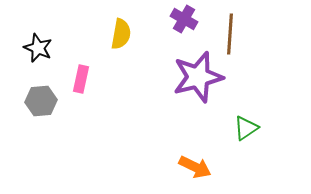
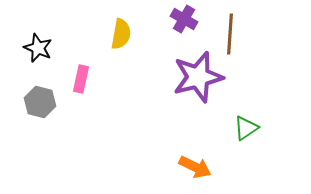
gray hexagon: moved 1 px left, 1 px down; rotated 20 degrees clockwise
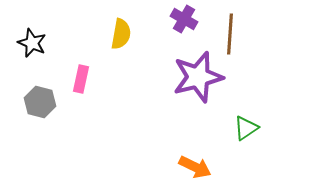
black star: moved 6 px left, 5 px up
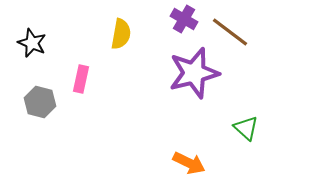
brown line: moved 2 px up; rotated 57 degrees counterclockwise
purple star: moved 4 px left, 4 px up
green triangle: rotated 44 degrees counterclockwise
orange arrow: moved 6 px left, 4 px up
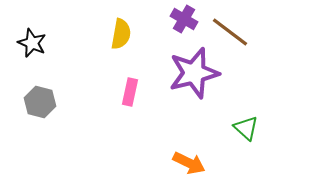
pink rectangle: moved 49 px right, 13 px down
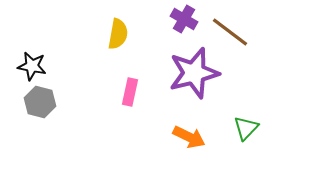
yellow semicircle: moved 3 px left
black star: moved 23 px down; rotated 12 degrees counterclockwise
green triangle: rotated 32 degrees clockwise
orange arrow: moved 26 px up
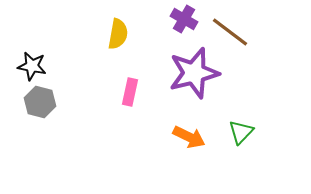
green triangle: moved 5 px left, 4 px down
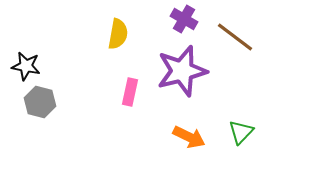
brown line: moved 5 px right, 5 px down
black star: moved 6 px left
purple star: moved 12 px left, 2 px up
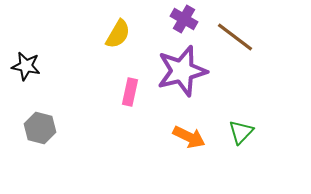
yellow semicircle: rotated 20 degrees clockwise
gray hexagon: moved 26 px down
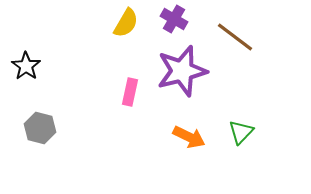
purple cross: moved 10 px left
yellow semicircle: moved 8 px right, 11 px up
black star: rotated 24 degrees clockwise
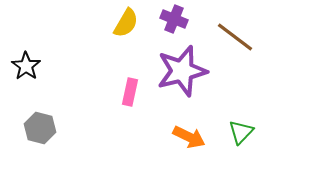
purple cross: rotated 8 degrees counterclockwise
